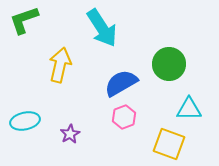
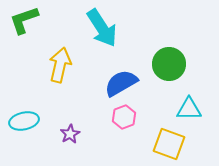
cyan ellipse: moved 1 px left
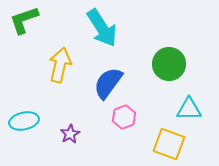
blue semicircle: moved 13 px left; rotated 24 degrees counterclockwise
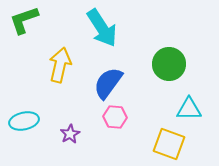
pink hexagon: moved 9 px left; rotated 25 degrees clockwise
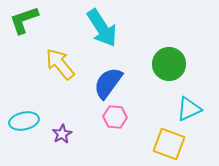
yellow arrow: moved 1 px up; rotated 52 degrees counterclockwise
cyan triangle: rotated 24 degrees counterclockwise
purple star: moved 8 px left
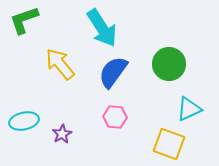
blue semicircle: moved 5 px right, 11 px up
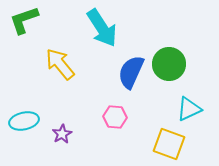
blue semicircle: moved 18 px right; rotated 12 degrees counterclockwise
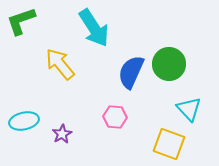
green L-shape: moved 3 px left, 1 px down
cyan arrow: moved 8 px left
cyan triangle: rotated 48 degrees counterclockwise
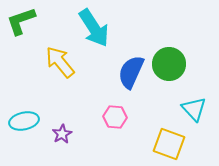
yellow arrow: moved 2 px up
cyan triangle: moved 5 px right
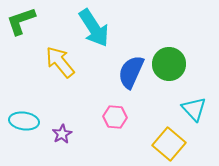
cyan ellipse: rotated 20 degrees clockwise
yellow square: rotated 20 degrees clockwise
